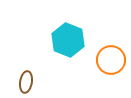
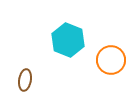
brown ellipse: moved 1 px left, 2 px up
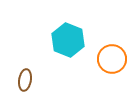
orange circle: moved 1 px right, 1 px up
